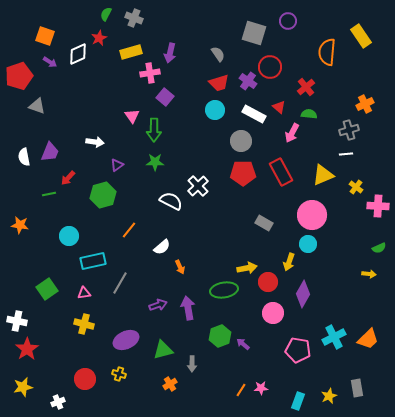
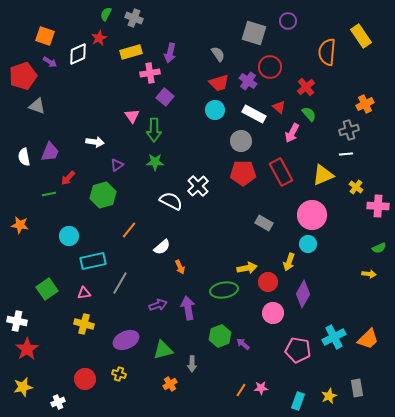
red pentagon at (19, 76): moved 4 px right
green semicircle at (309, 114): rotated 42 degrees clockwise
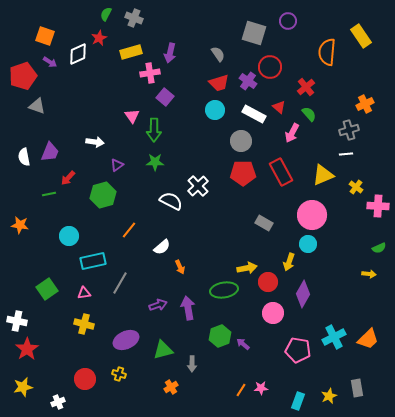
orange cross at (170, 384): moved 1 px right, 3 px down
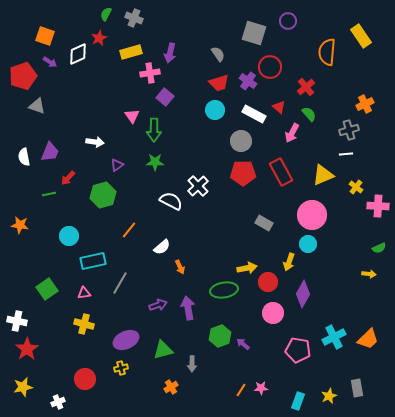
yellow cross at (119, 374): moved 2 px right, 6 px up; rotated 32 degrees counterclockwise
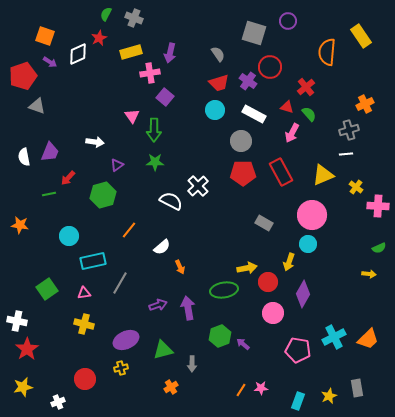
red triangle at (279, 107): moved 8 px right; rotated 24 degrees counterclockwise
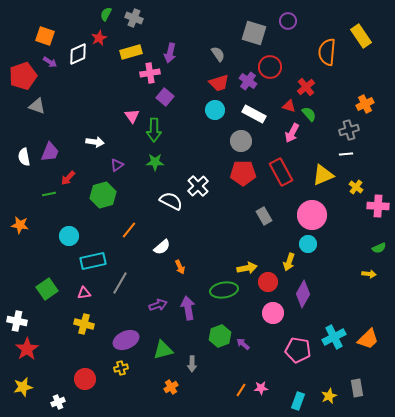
red triangle at (287, 107): moved 2 px right, 1 px up
gray rectangle at (264, 223): moved 7 px up; rotated 30 degrees clockwise
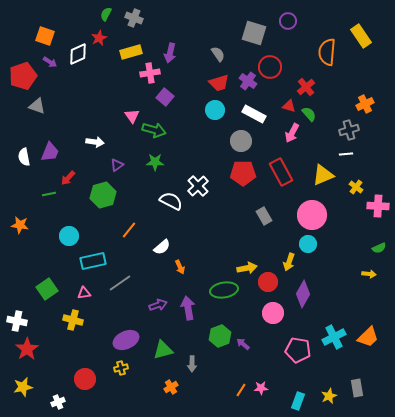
green arrow at (154, 130): rotated 75 degrees counterclockwise
gray line at (120, 283): rotated 25 degrees clockwise
yellow cross at (84, 324): moved 11 px left, 4 px up
orange trapezoid at (368, 339): moved 2 px up
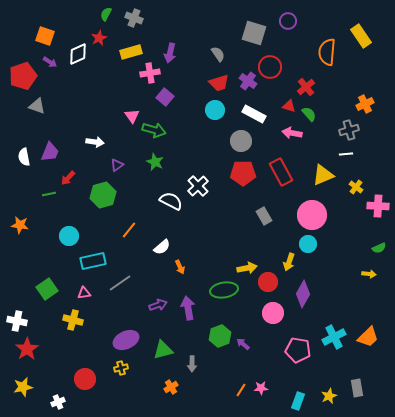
pink arrow at (292, 133): rotated 72 degrees clockwise
green star at (155, 162): rotated 24 degrees clockwise
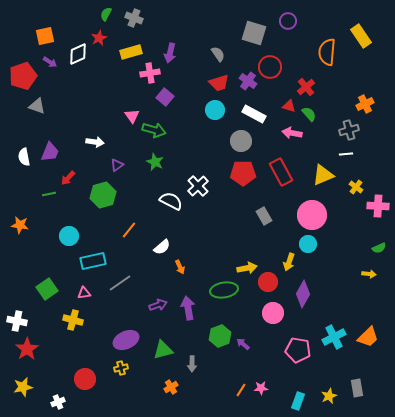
orange square at (45, 36): rotated 30 degrees counterclockwise
